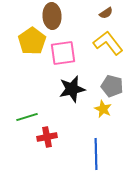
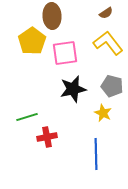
pink square: moved 2 px right
black star: moved 1 px right
yellow star: moved 4 px down
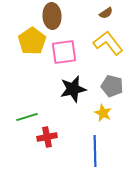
pink square: moved 1 px left, 1 px up
blue line: moved 1 px left, 3 px up
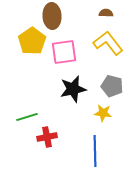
brown semicircle: rotated 144 degrees counterclockwise
yellow star: rotated 18 degrees counterclockwise
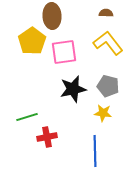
gray pentagon: moved 4 px left
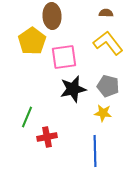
pink square: moved 5 px down
green line: rotated 50 degrees counterclockwise
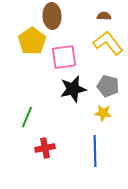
brown semicircle: moved 2 px left, 3 px down
red cross: moved 2 px left, 11 px down
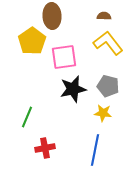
blue line: moved 1 px up; rotated 12 degrees clockwise
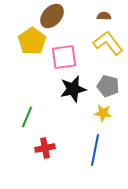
brown ellipse: rotated 45 degrees clockwise
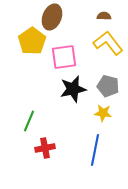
brown ellipse: moved 1 px down; rotated 20 degrees counterclockwise
green line: moved 2 px right, 4 px down
